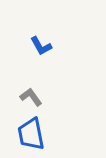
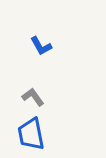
gray L-shape: moved 2 px right
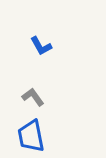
blue trapezoid: moved 2 px down
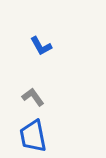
blue trapezoid: moved 2 px right
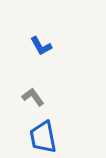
blue trapezoid: moved 10 px right, 1 px down
